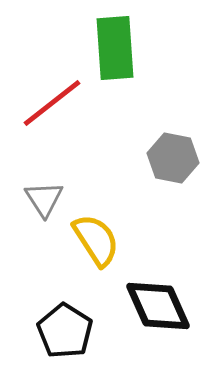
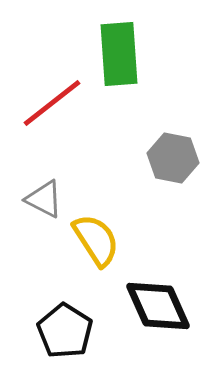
green rectangle: moved 4 px right, 6 px down
gray triangle: rotated 30 degrees counterclockwise
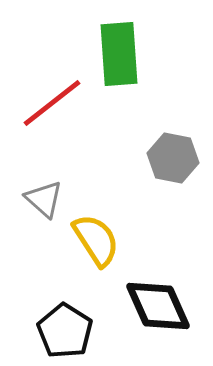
gray triangle: rotated 15 degrees clockwise
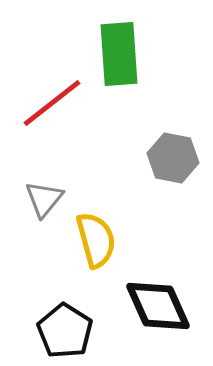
gray triangle: rotated 27 degrees clockwise
yellow semicircle: rotated 18 degrees clockwise
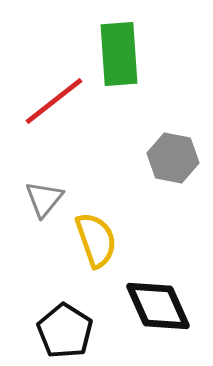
red line: moved 2 px right, 2 px up
yellow semicircle: rotated 4 degrees counterclockwise
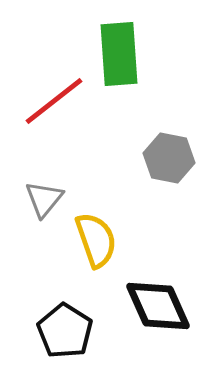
gray hexagon: moved 4 px left
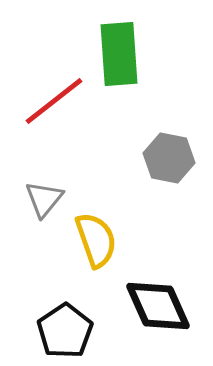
black pentagon: rotated 6 degrees clockwise
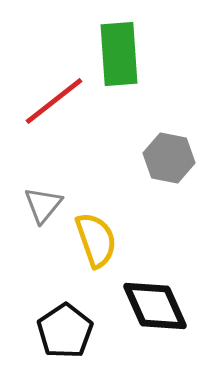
gray triangle: moved 1 px left, 6 px down
black diamond: moved 3 px left
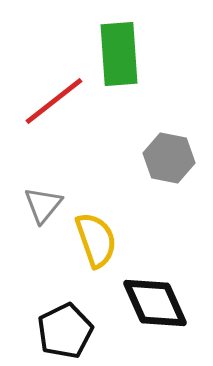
black diamond: moved 3 px up
black pentagon: rotated 8 degrees clockwise
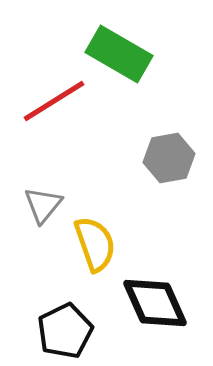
green rectangle: rotated 56 degrees counterclockwise
red line: rotated 6 degrees clockwise
gray hexagon: rotated 21 degrees counterclockwise
yellow semicircle: moved 1 px left, 4 px down
